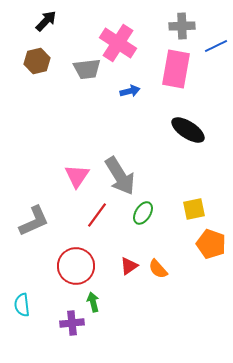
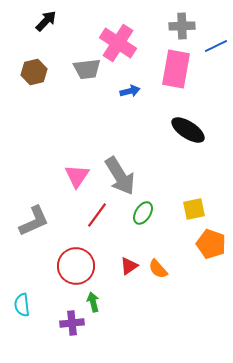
brown hexagon: moved 3 px left, 11 px down
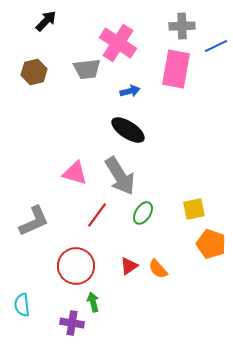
black ellipse: moved 60 px left
pink triangle: moved 2 px left, 3 px up; rotated 48 degrees counterclockwise
purple cross: rotated 15 degrees clockwise
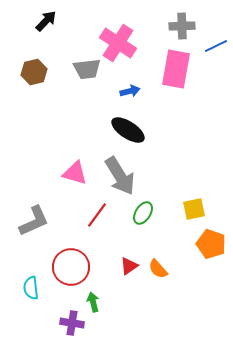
red circle: moved 5 px left, 1 px down
cyan semicircle: moved 9 px right, 17 px up
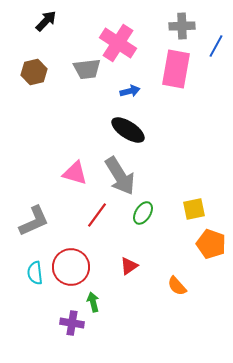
blue line: rotated 35 degrees counterclockwise
orange semicircle: moved 19 px right, 17 px down
cyan semicircle: moved 4 px right, 15 px up
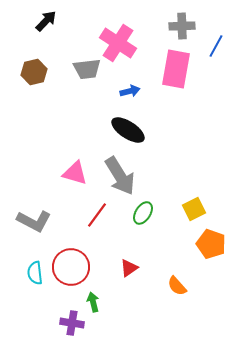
yellow square: rotated 15 degrees counterclockwise
gray L-shape: rotated 52 degrees clockwise
red triangle: moved 2 px down
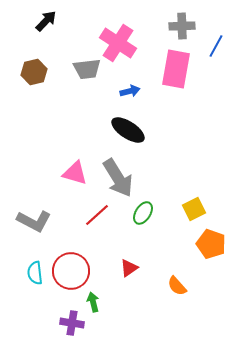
gray arrow: moved 2 px left, 2 px down
red line: rotated 12 degrees clockwise
red circle: moved 4 px down
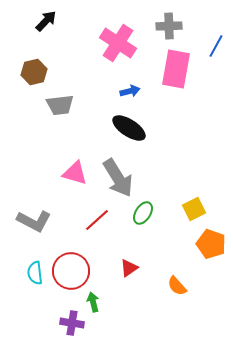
gray cross: moved 13 px left
gray trapezoid: moved 27 px left, 36 px down
black ellipse: moved 1 px right, 2 px up
red line: moved 5 px down
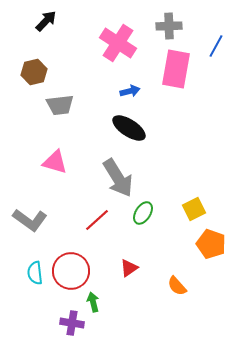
pink triangle: moved 20 px left, 11 px up
gray L-shape: moved 4 px left, 1 px up; rotated 8 degrees clockwise
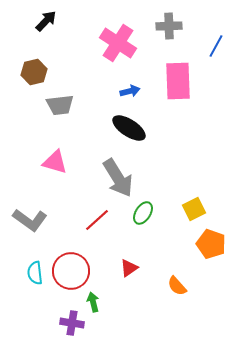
pink rectangle: moved 2 px right, 12 px down; rotated 12 degrees counterclockwise
